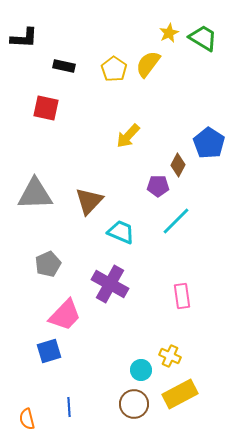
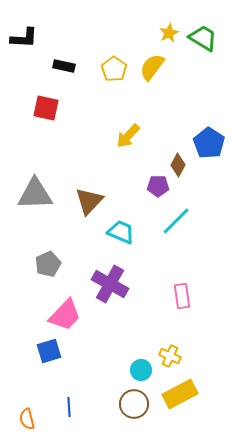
yellow semicircle: moved 4 px right, 3 px down
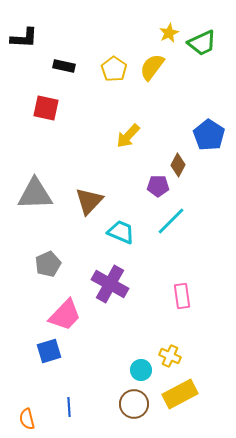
green trapezoid: moved 1 px left, 5 px down; rotated 124 degrees clockwise
blue pentagon: moved 8 px up
cyan line: moved 5 px left
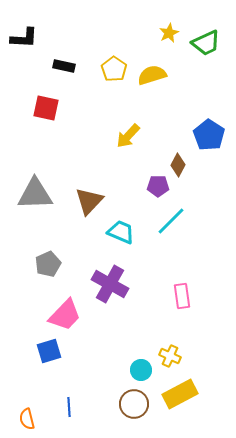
green trapezoid: moved 4 px right
yellow semicircle: moved 8 px down; rotated 36 degrees clockwise
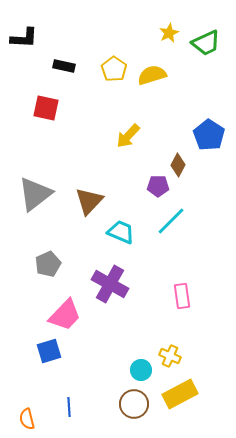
gray triangle: rotated 36 degrees counterclockwise
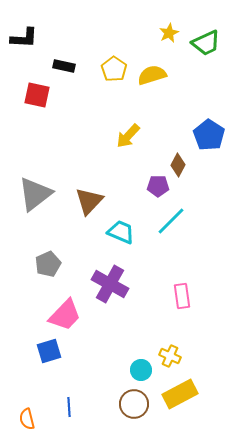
red square: moved 9 px left, 13 px up
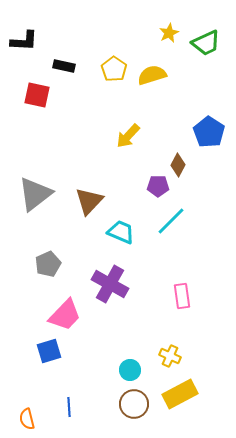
black L-shape: moved 3 px down
blue pentagon: moved 3 px up
cyan circle: moved 11 px left
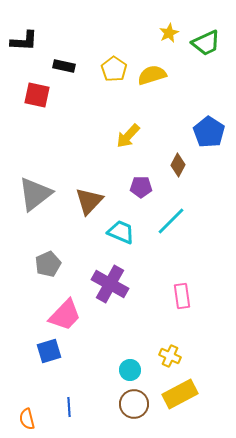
purple pentagon: moved 17 px left, 1 px down
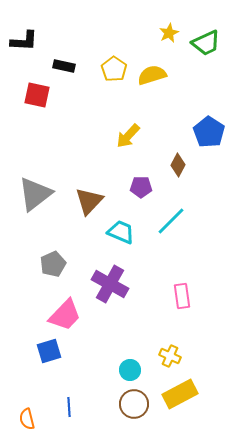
gray pentagon: moved 5 px right
